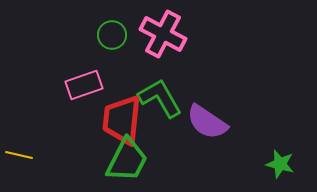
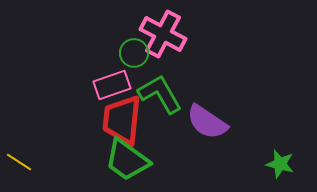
green circle: moved 22 px right, 18 px down
pink rectangle: moved 28 px right
green L-shape: moved 4 px up
yellow line: moved 7 px down; rotated 20 degrees clockwise
green trapezoid: rotated 99 degrees clockwise
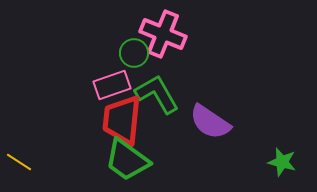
pink cross: rotated 6 degrees counterclockwise
green L-shape: moved 3 px left
purple semicircle: moved 3 px right
green star: moved 2 px right, 2 px up
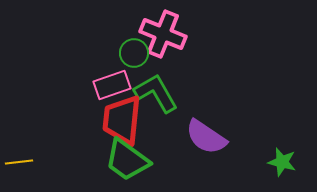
green L-shape: moved 1 px left, 1 px up
purple semicircle: moved 4 px left, 15 px down
yellow line: rotated 40 degrees counterclockwise
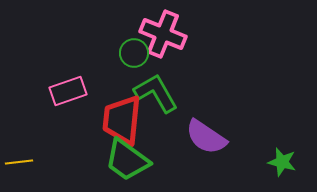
pink rectangle: moved 44 px left, 6 px down
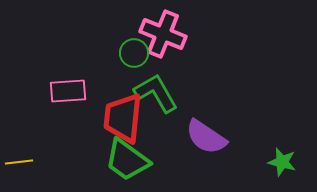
pink rectangle: rotated 15 degrees clockwise
red trapezoid: moved 1 px right, 2 px up
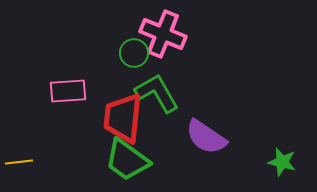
green L-shape: moved 1 px right
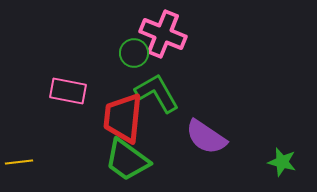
pink rectangle: rotated 15 degrees clockwise
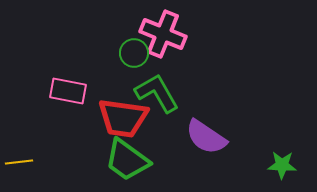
red trapezoid: rotated 88 degrees counterclockwise
green star: moved 3 px down; rotated 12 degrees counterclockwise
